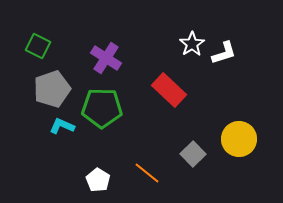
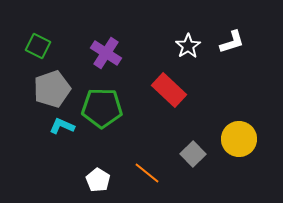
white star: moved 4 px left, 2 px down
white L-shape: moved 8 px right, 11 px up
purple cross: moved 5 px up
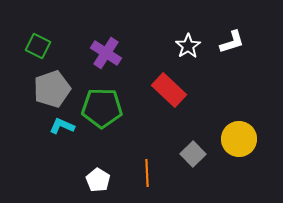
orange line: rotated 48 degrees clockwise
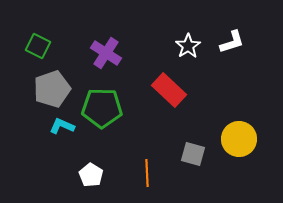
gray square: rotated 30 degrees counterclockwise
white pentagon: moved 7 px left, 5 px up
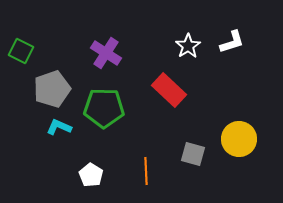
green square: moved 17 px left, 5 px down
green pentagon: moved 2 px right
cyan L-shape: moved 3 px left, 1 px down
orange line: moved 1 px left, 2 px up
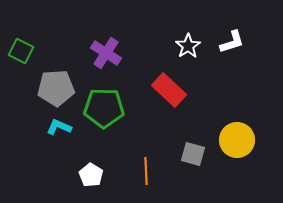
gray pentagon: moved 4 px right, 1 px up; rotated 15 degrees clockwise
yellow circle: moved 2 px left, 1 px down
